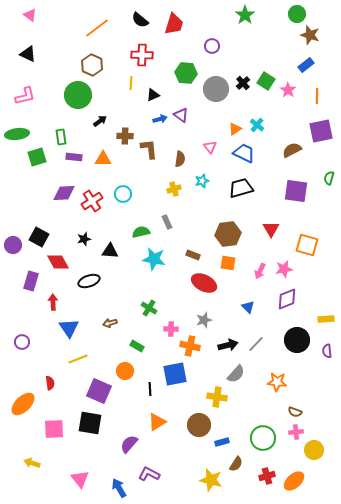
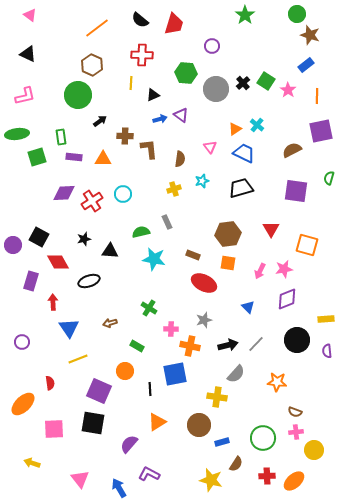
black square at (90, 423): moved 3 px right
red cross at (267, 476): rotated 14 degrees clockwise
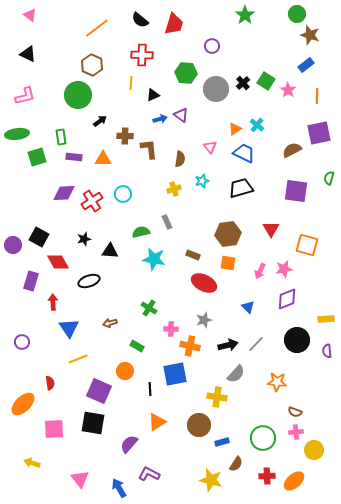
purple square at (321, 131): moved 2 px left, 2 px down
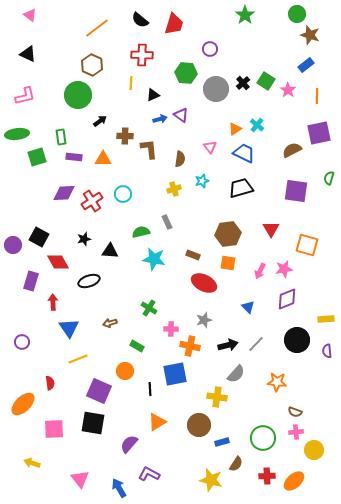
purple circle at (212, 46): moved 2 px left, 3 px down
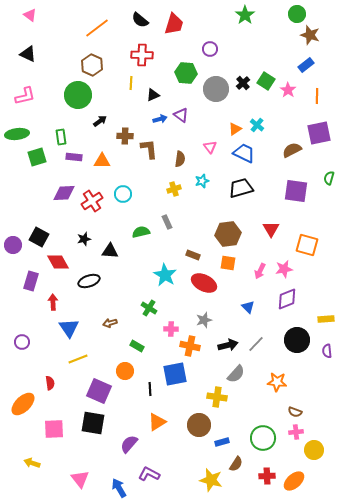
orange triangle at (103, 159): moved 1 px left, 2 px down
cyan star at (154, 259): moved 11 px right, 16 px down; rotated 20 degrees clockwise
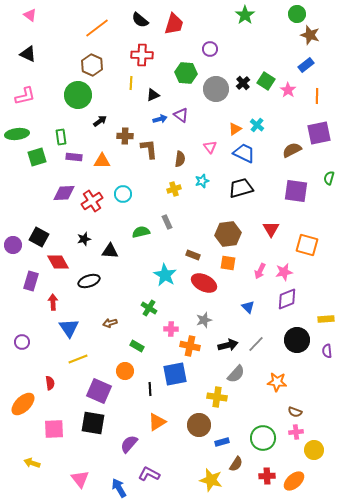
pink star at (284, 269): moved 3 px down
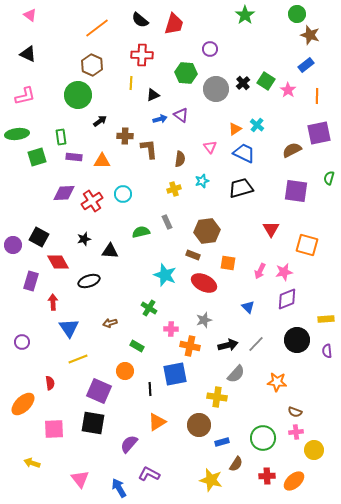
brown hexagon at (228, 234): moved 21 px left, 3 px up
cyan star at (165, 275): rotated 10 degrees counterclockwise
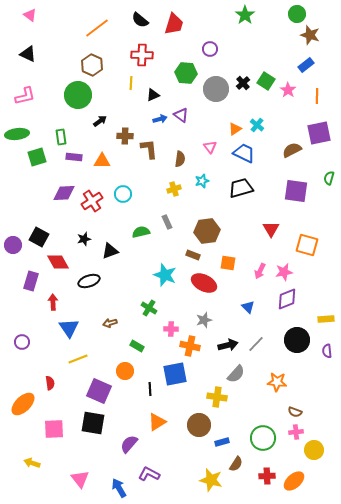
black triangle at (110, 251): rotated 24 degrees counterclockwise
